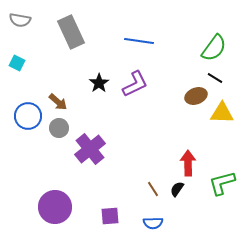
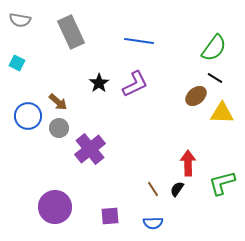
brown ellipse: rotated 20 degrees counterclockwise
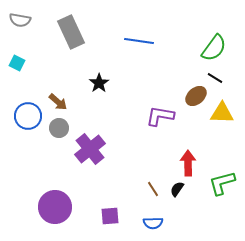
purple L-shape: moved 25 px right, 32 px down; rotated 144 degrees counterclockwise
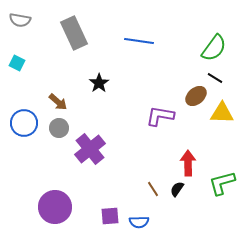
gray rectangle: moved 3 px right, 1 px down
blue circle: moved 4 px left, 7 px down
blue semicircle: moved 14 px left, 1 px up
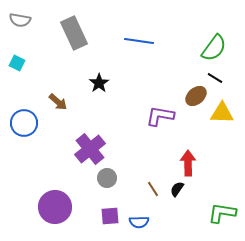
gray circle: moved 48 px right, 50 px down
green L-shape: moved 30 px down; rotated 24 degrees clockwise
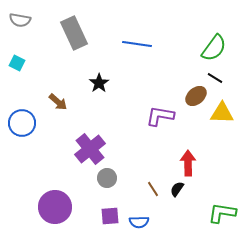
blue line: moved 2 px left, 3 px down
blue circle: moved 2 px left
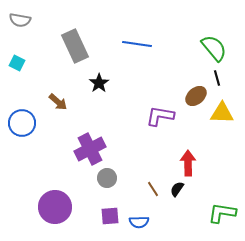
gray rectangle: moved 1 px right, 13 px down
green semicircle: rotated 76 degrees counterclockwise
black line: moved 2 px right; rotated 42 degrees clockwise
purple cross: rotated 12 degrees clockwise
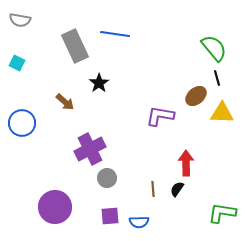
blue line: moved 22 px left, 10 px up
brown arrow: moved 7 px right
red arrow: moved 2 px left
brown line: rotated 28 degrees clockwise
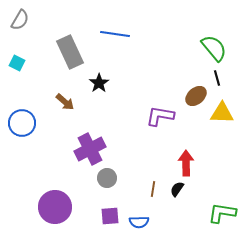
gray semicircle: rotated 70 degrees counterclockwise
gray rectangle: moved 5 px left, 6 px down
brown line: rotated 14 degrees clockwise
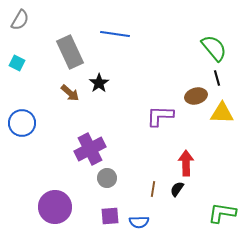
brown ellipse: rotated 25 degrees clockwise
brown arrow: moved 5 px right, 9 px up
purple L-shape: rotated 8 degrees counterclockwise
